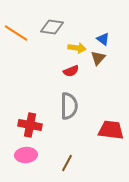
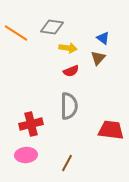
blue triangle: moved 1 px up
yellow arrow: moved 9 px left
red cross: moved 1 px right, 1 px up; rotated 25 degrees counterclockwise
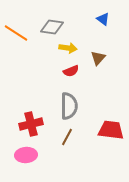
blue triangle: moved 19 px up
brown line: moved 26 px up
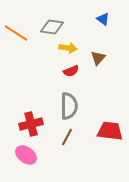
red trapezoid: moved 1 px left, 1 px down
pink ellipse: rotated 40 degrees clockwise
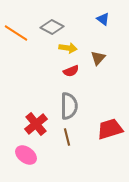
gray diamond: rotated 20 degrees clockwise
red cross: moved 5 px right; rotated 25 degrees counterclockwise
red trapezoid: moved 2 px up; rotated 24 degrees counterclockwise
brown line: rotated 42 degrees counterclockwise
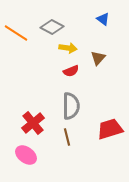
gray semicircle: moved 2 px right
red cross: moved 3 px left, 1 px up
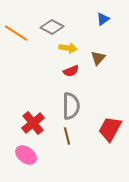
blue triangle: rotated 48 degrees clockwise
red trapezoid: rotated 44 degrees counterclockwise
brown line: moved 1 px up
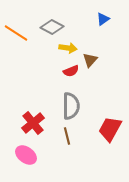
brown triangle: moved 8 px left, 2 px down
